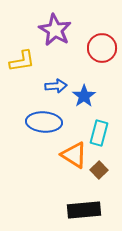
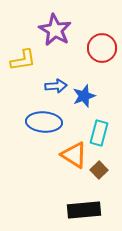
yellow L-shape: moved 1 px right, 1 px up
blue star: rotated 15 degrees clockwise
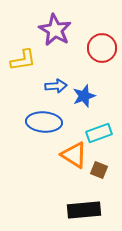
cyan rectangle: rotated 55 degrees clockwise
brown square: rotated 24 degrees counterclockwise
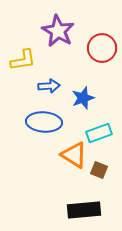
purple star: moved 3 px right, 1 px down
blue arrow: moved 7 px left
blue star: moved 1 px left, 2 px down
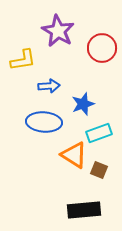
blue star: moved 6 px down
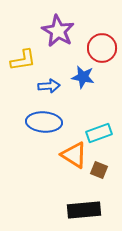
blue star: moved 27 px up; rotated 30 degrees clockwise
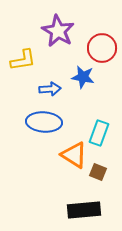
blue arrow: moved 1 px right, 3 px down
cyan rectangle: rotated 50 degrees counterclockwise
brown square: moved 1 px left, 2 px down
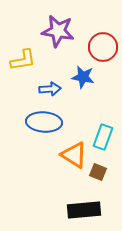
purple star: rotated 20 degrees counterclockwise
red circle: moved 1 px right, 1 px up
cyan rectangle: moved 4 px right, 4 px down
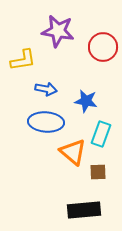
blue star: moved 3 px right, 24 px down
blue arrow: moved 4 px left; rotated 15 degrees clockwise
blue ellipse: moved 2 px right
cyan rectangle: moved 2 px left, 3 px up
orange triangle: moved 1 px left, 3 px up; rotated 8 degrees clockwise
brown square: rotated 24 degrees counterclockwise
